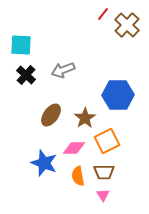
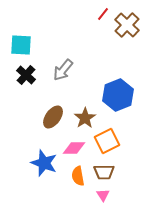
gray arrow: rotated 30 degrees counterclockwise
blue hexagon: rotated 20 degrees counterclockwise
brown ellipse: moved 2 px right, 2 px down
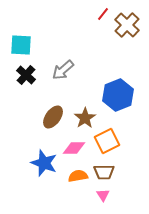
gray arrow: rotated 10 degrees clockwise
orange semicircle: rotated 90 degrees clockwise
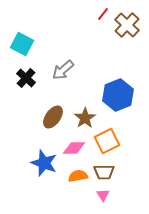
cyan square: moved 1 px right, 1 px up; rotated 25 degrees clockwise
black cross: moved 3 px down
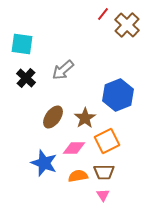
cyan square: rotated 20 degrees counterclockwise
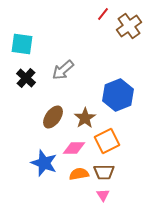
brown cross: moved 2 px right, 1 px down; rotated 10 degrees clockwise
orange semicircle: moved 1 px right, 2 px up
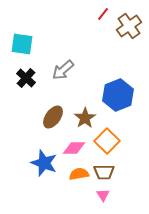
orange square: rotated 20 degrees counterclockwise
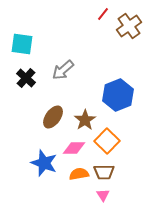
brown star: moved 2 px down
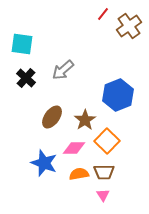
brown ellipse: moved 1 px left
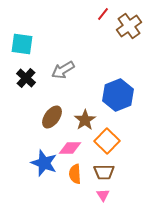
gray arrow: rotated 10 degrees clockwise
pink diamond: moved 4 px left
orange semicircle: moved 4 px left; rotated 84 degrees counterclockwise
